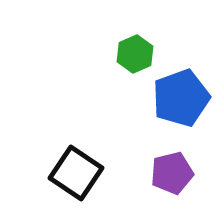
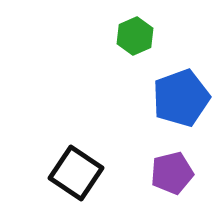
green hexagon: moved 18 px up
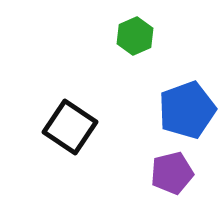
blue pentagon: moved 6 px right, 12 px down
black square: moved 6 px left, 46 px up
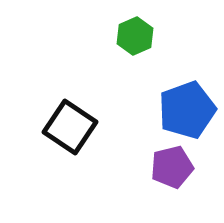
purple pentagon: moved 6 px up
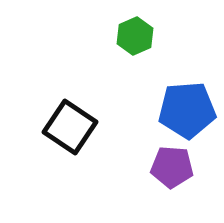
blue pentagon: rotated 16 degrees clockwise
purple pentagon: rotated 18 degrees clockwise
